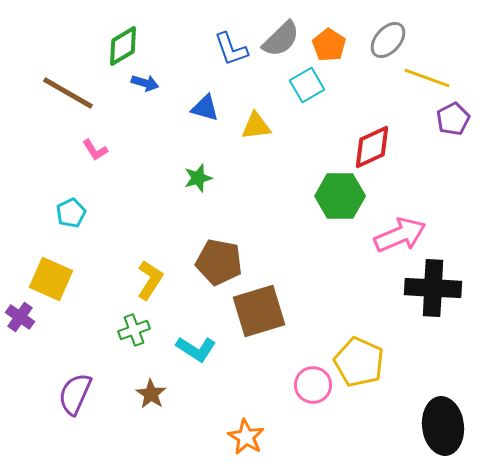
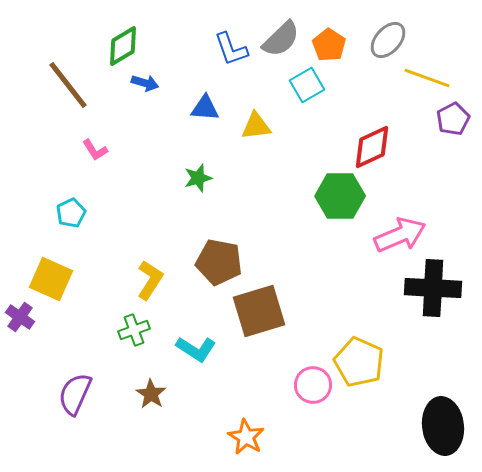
brown line: moved 8 px up; rotated 22 degrees clockwise
blue triangle: rotated 12 degrees counterclockwise
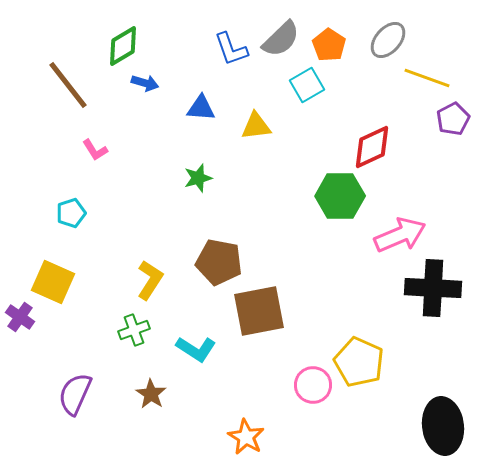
blue triangle: moved 4 px left
cyan pentagon: rotated 8 degrees clockwise
yellow square: moved 2 px right, 3 px down
brown square: rotated 6 degrees clockwise
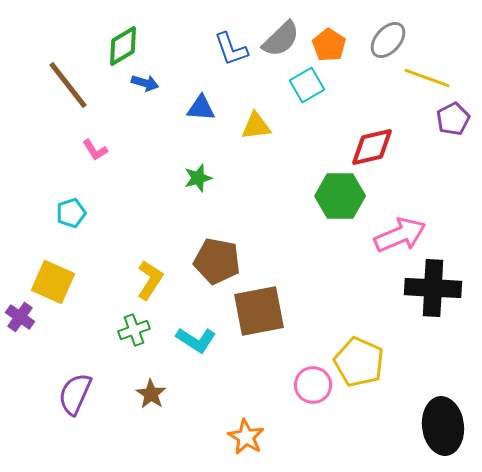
red diamond: rotated 12 degrees clockwise
brown pentagon: moved 2 px left, 1 px up
cyan L-shape: moved 9 px up
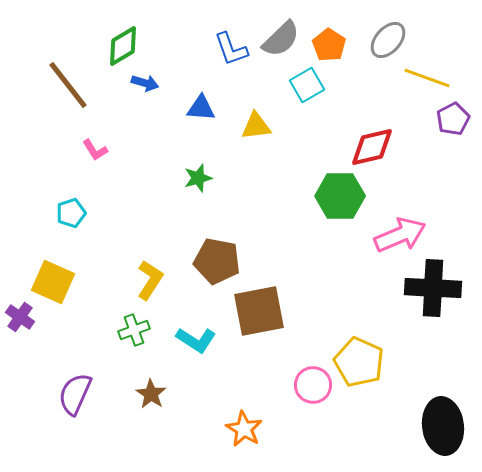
orange star: moved 2 px left, 8 px up
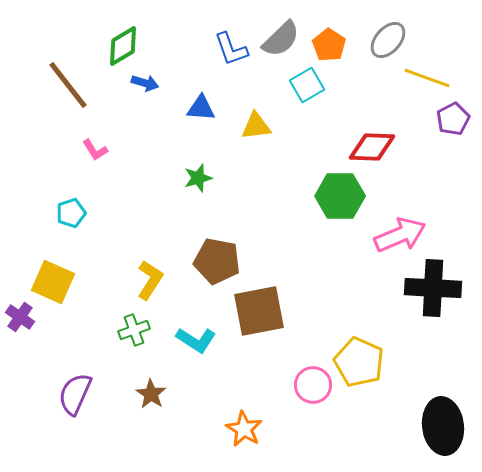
red diamond: rotated 15 degrees clockwise
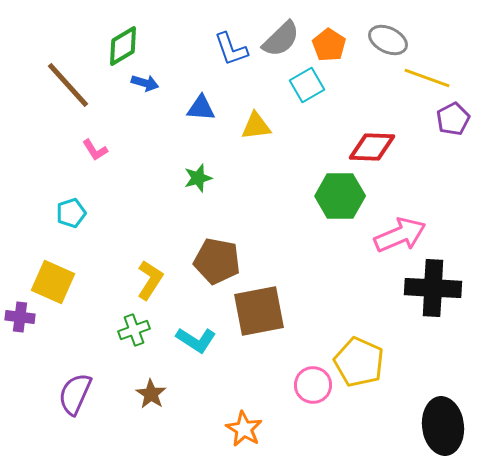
gray ellipse: rotated 75 degrees clockwise
brown line: rotated 4 degrees counterclockwise
purple cross: rotated 28 degrees counterclockwise
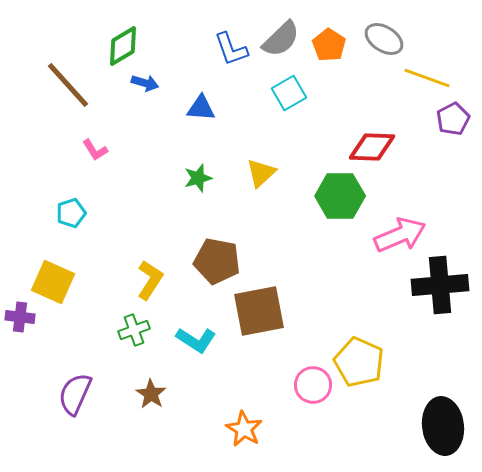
gray ellipse: moved 4 px left, 1 px up; rotated 6 degrees clockwise
cyan square: moved 18 px left, 8 px down
yellow triangle: moved 5 px right, 47 px down; rotated 36 degrees counterclockwise
black cross: moved 7 px right, 3 px up; rotated 8 degrees counterclockwise
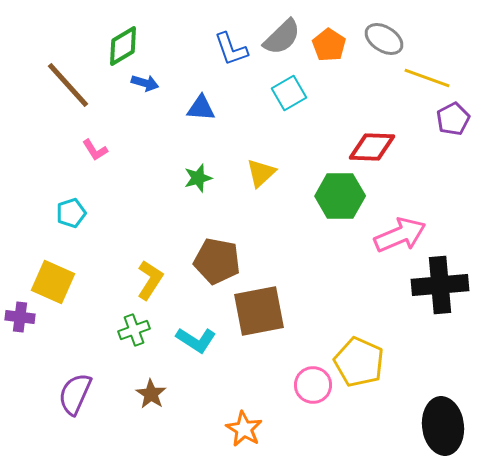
gray semicircle: moved 1 px right, 2 px up
